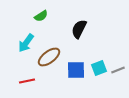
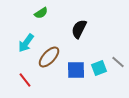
green semicircle: moved 3 px up
brown ellipse: rotated 10 degrees counterclockwise
gray line: moved 8 px up; rotated 64 degrees clockwise
red line: moved 2 px left, 1 px up; rotated 63 degrees clockwise
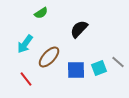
black semicircle: rotated 18 degrees clockwise
cyan arrow: moved 1 px left, 1 px down
red line: moved 1 px right, 1 px up
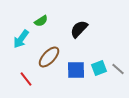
green semicircle: moved 8 px down
cyan arrow: moved 4 px left, 5 px up
gray line: moved 7 px down
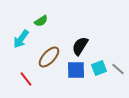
black semicircle: moved 1 px right, 17 px down; rotated 12 degrees counterclockwise
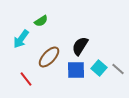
cyan square: rotated 28 degrees counterclockwise
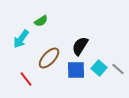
brown ellipse: moved 1 px down
